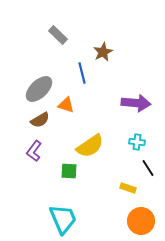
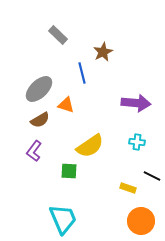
black line: moved 4 px right, 8 px down; rotated 30 degrees counterclockwise
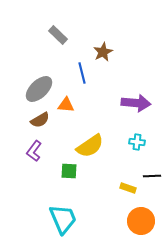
orange triangle: rotated 12 degrees counterclockwise
black line: rotated 30 degrees counterclockwise
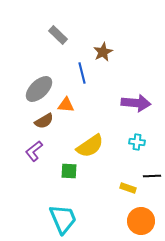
brown semicircle: moved 4 px right, 1 px down
purple L-shape: rotated 15 degrees clockwise
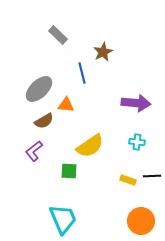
yellow rectangle: moved 8 px up
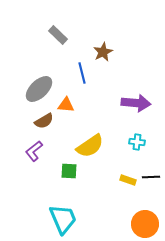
black line: moved 1 px left, 1 px down
orange circle: moved 4 px right, 3 px down
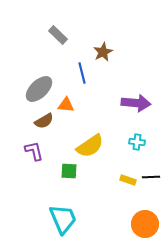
purple L-shape: rotated 115 degrees clockwise
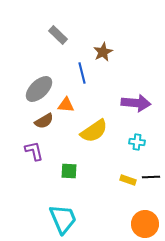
yellow semicircle: moved 4 px right, 15 px up
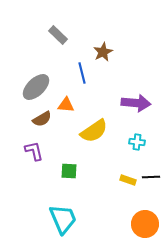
gray ellipse: moved 3 px left, 2 px up
brown semicircle: moved 2 px left, 2 px up
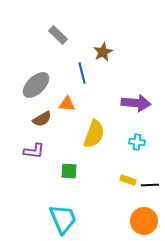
gray ellipse: moved 2 px up
orange triangle: moved 1 px right, 1 px up
yellow semicircle: moved 3 px down; rotated 36 degrees counterclockwise
purple L-shape: rotated 110 degrees clockwise
black line: moved 1 px left, 8 px down
orange circle: moved 1 px left, 3 px up
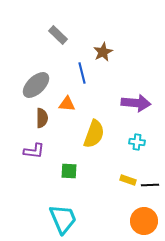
brown semicircle: moved 1 px up; rotated 60 degrees counterclockwise
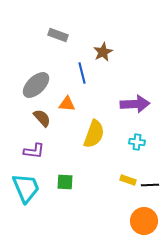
gray rectangle: rotated 24 degrees counterclockwise
purple arrow: moved 1 px left, 1 px down; rotated 8 degrees counterclockwise
brown semicircle: rotated 42 degrees counterclockwise
green square: moved 4 px left, 11 px down
cyan trapezoid: moved 37 px left, 31 px up
